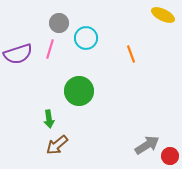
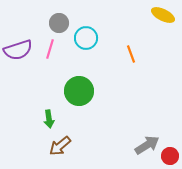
purple semicircle: moved 4 px up
brown arrow: moved 3 px right, 1 px down
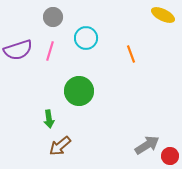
gray circle: moved 6 px left, 6 px up
pink line: moved 2 px down
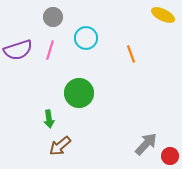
pink line: moved 1 px up
green circle: moved 2 px down
gray arrow: moved 1 px left, 1 px up; rotated 15 degrees counterclockwise
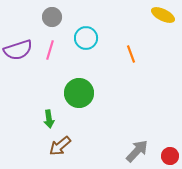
gray circle: moved 1 px left
gray arrow: moved 9 px left, 7 px down
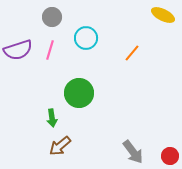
orange line: moved 1 px right, 1 px up; rotated 60 degrees clockwise
green arrow: moved 3 px right, 1 px up
gray arrow: moved 4 px left, 1 px down; rotated 100 degrees clockwise
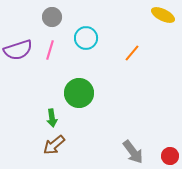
brown arrow: moved 6 px left, 1 px up
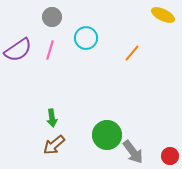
purple semicircle: rotated 16 degrees counterclockwise
green circle: moved 28 px right, 42 px down
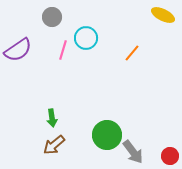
pink line: moved 13 px right
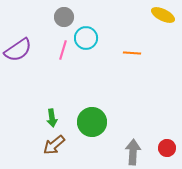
gray circle: moved 12 px right
orange line: rotated 54 degrees clockwise
green circle: moved 15 px left, 13 px up
gray arrow: rotated 140 degrees counterclockwise
red circle: moved 3 px left, 8 px up
